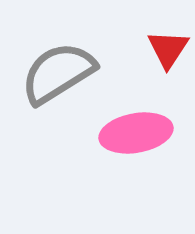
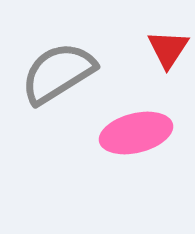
pink ellipse: rotated 4 degrees counterclockwise
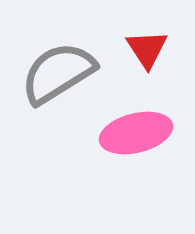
red triangle: moved 21 px left; rotated 6 degrees counterclockwise
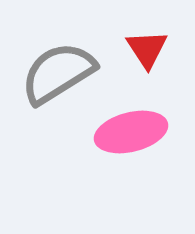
pink ellipse: moved 5 px left, 1 px up
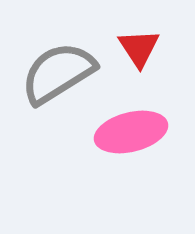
red triangle: moved 8 px left, 1 px up
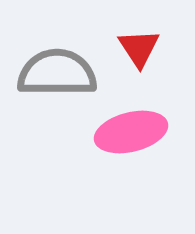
gray semicircle: moved 1 px left; rotated 32 degrees clockwise
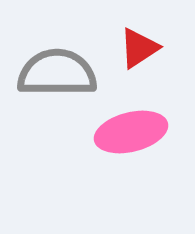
red triangle: rotated 30 degrees clockwise
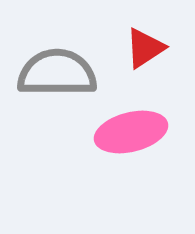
red triangle: moved 6 px right
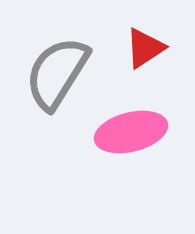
gray semicircle: rotated 58 degrees counterclockwise
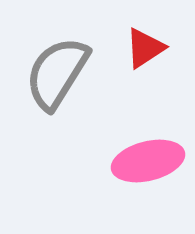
pink ellipse: moved 17 px right, 29 px down
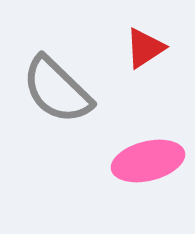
gray semicircle: moved 17 px down; rotated 78 degrees counterclockwise
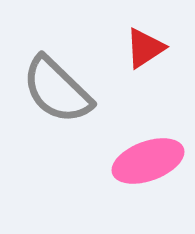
pink ellipse: rotated 6 degrees counterclockwise
